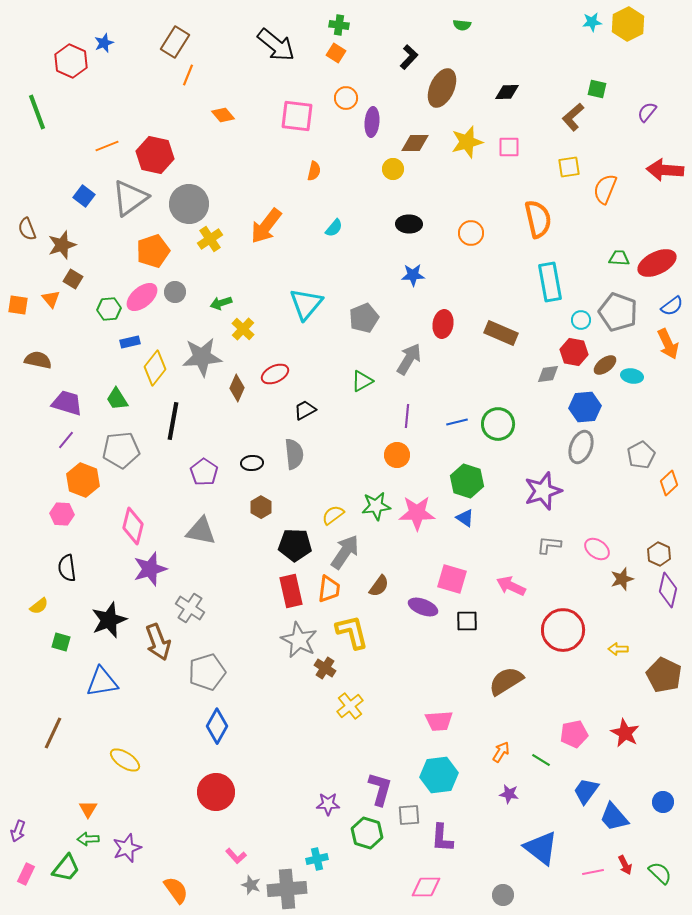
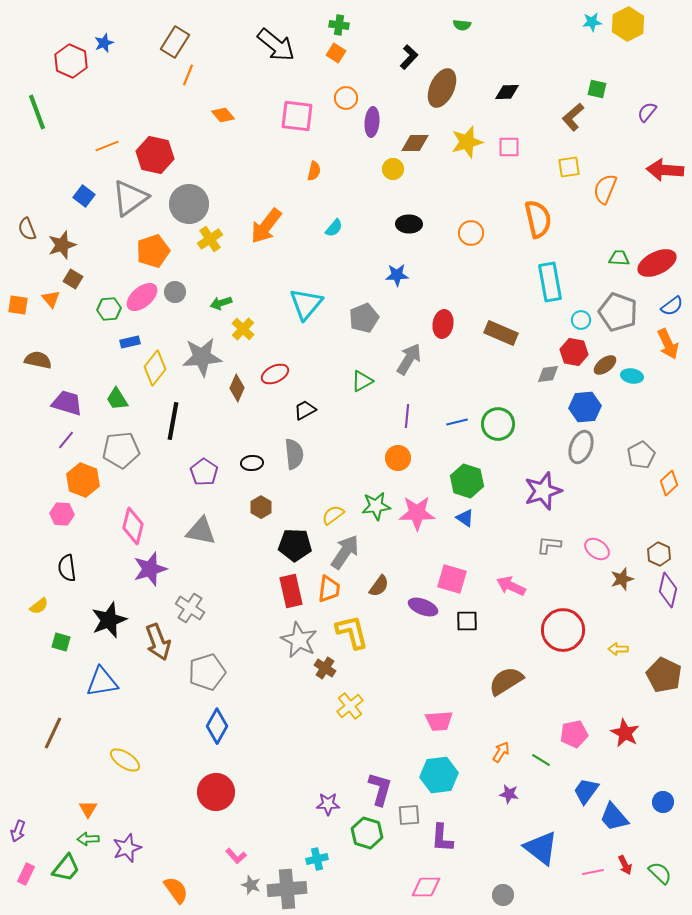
blue star at (413, 275): moved 16 px left
orange circle at (397, 455): moved 1 px right, 3 px down
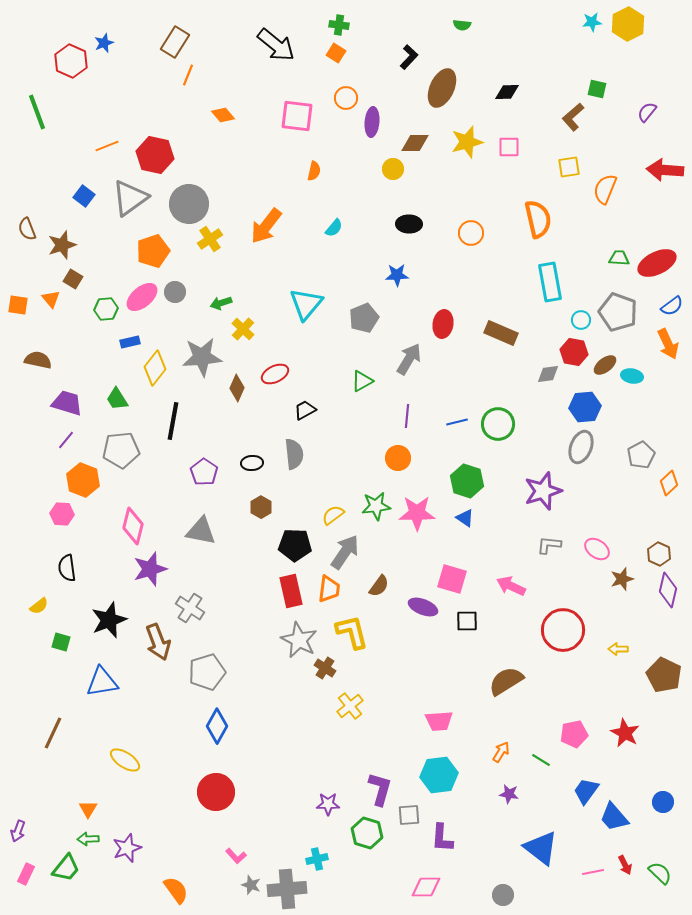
green hexagon at (109, 309): moved 3 px left
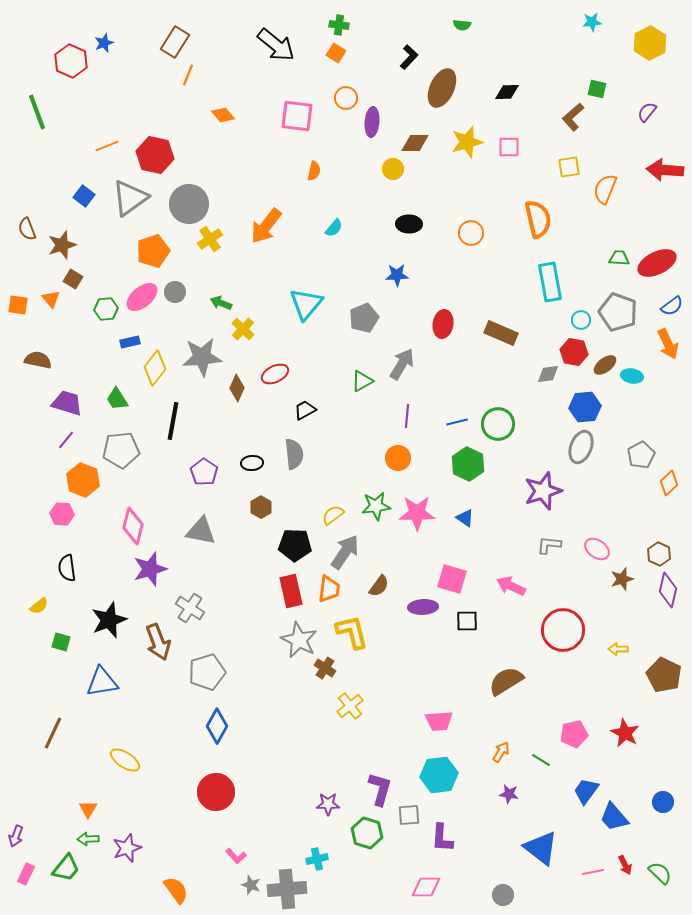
yellow hexagon at (628, 24): moved 22 px right, 19 px down
green arrow at (221, 303): rotated 40 degrees clockwise
gray arrow at (409, 359): moved 7 px left, 5 px down
green hexagon at (467, 481): moved 1 px right, 17 px up; rotated 8 degrees clockwise
purple ellipse at (423, 607): rotated 24 degrees counterclockwise
purple arrow at (18, 831): moved 2 px left, 5 px down
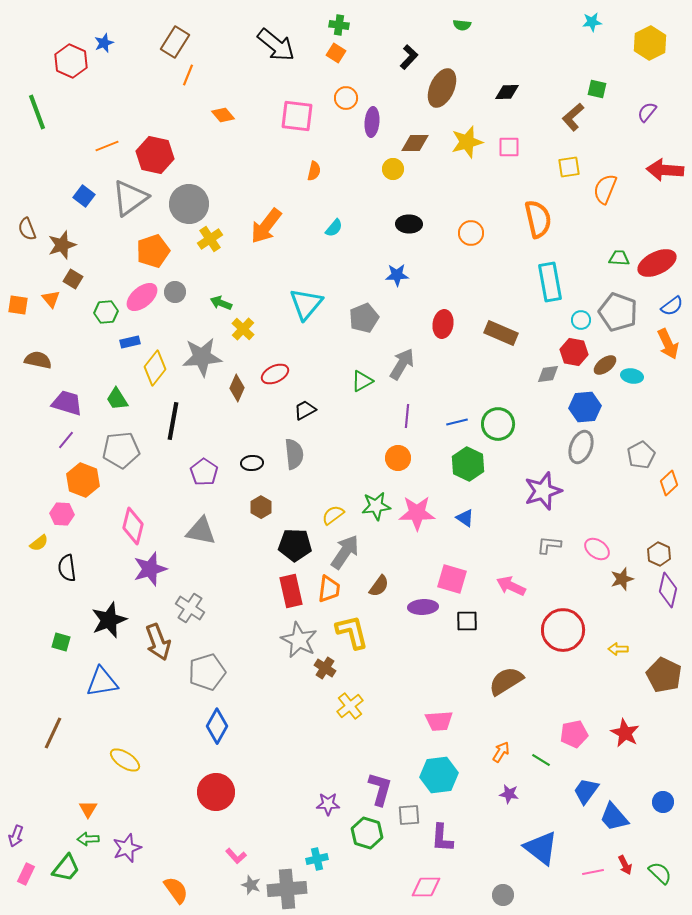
green hexagon at (106, 309): moved 3 px down
yellow semicircle at (39, 606): moved 63 px up
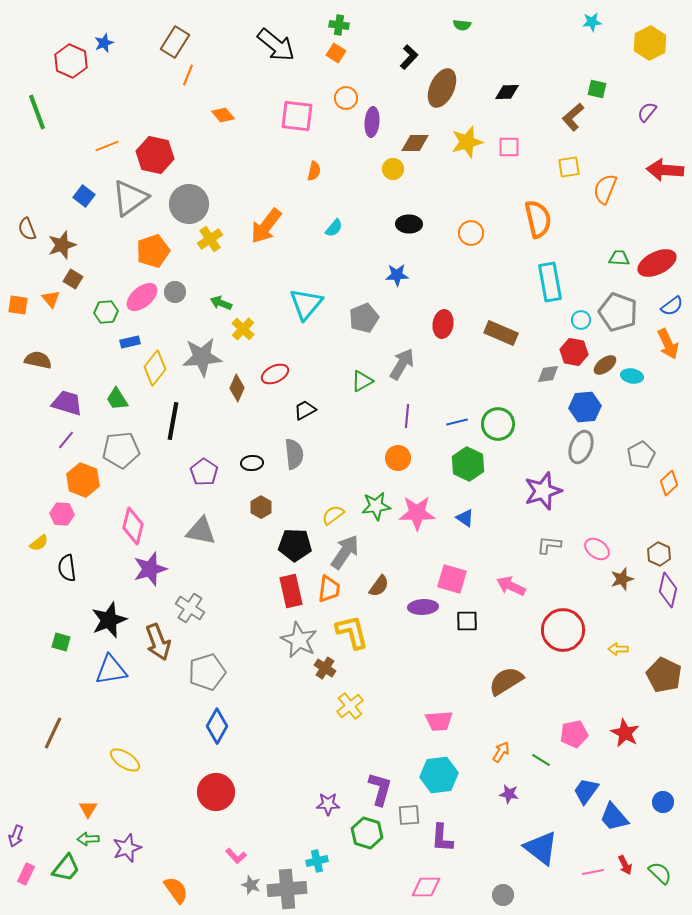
blue triangle at (102, 682): moved 9 px right, 12 px up
cyan cross at (317, 859): moved 2 px down
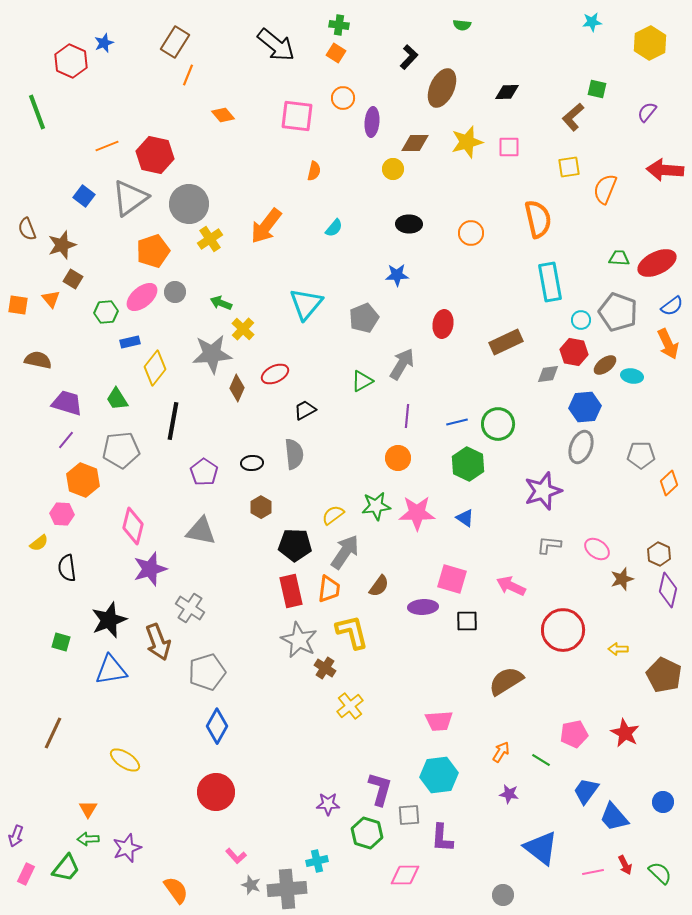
orange circle at (346, 98): moved 3 px left
brown rectangle at (501, 333): moved 5 px right, 9 px down; rotated 48 degrees counterclockwise
gray star at (202, 357): moved 10 px right, 3 px up
gray pentagon at (641, 455): rotated 28 degrees clockwise
pink diamond at (426, 887): moved 21 px left, 12 px up
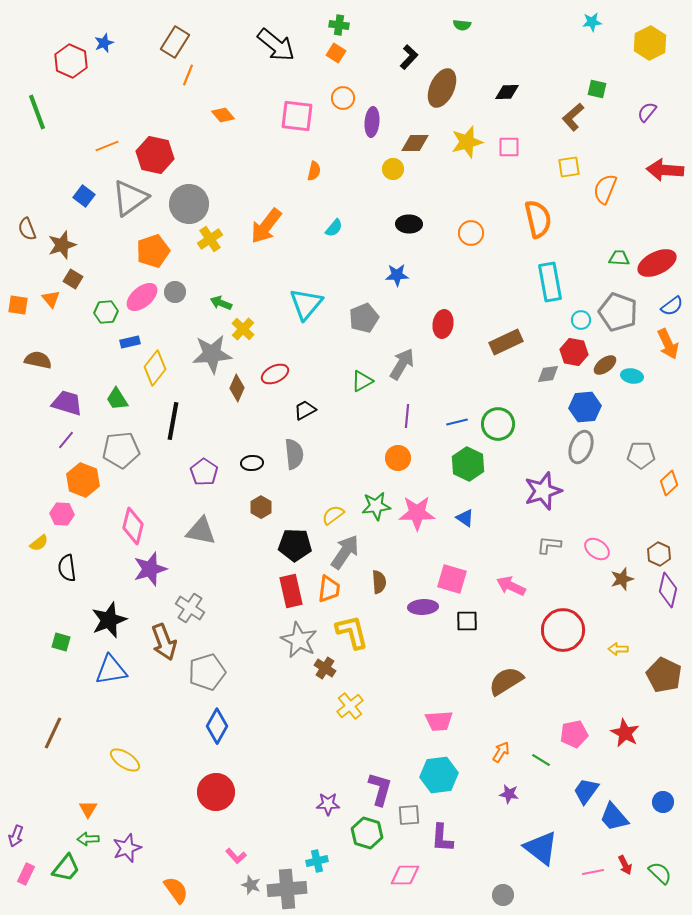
brown semicircle at (379, 586): moved 4 px up; rotated 40 degrees counterclockwise
brown arrow at (158, 642): moved 6 px right
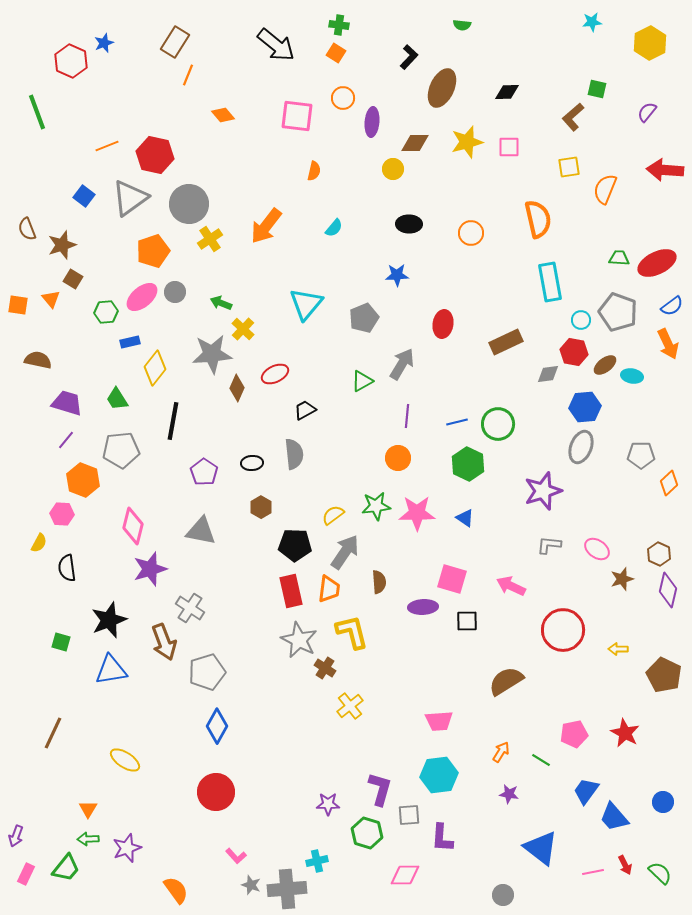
yellow semicircle at (39, 543): rotated 24 degrees counterclockwise
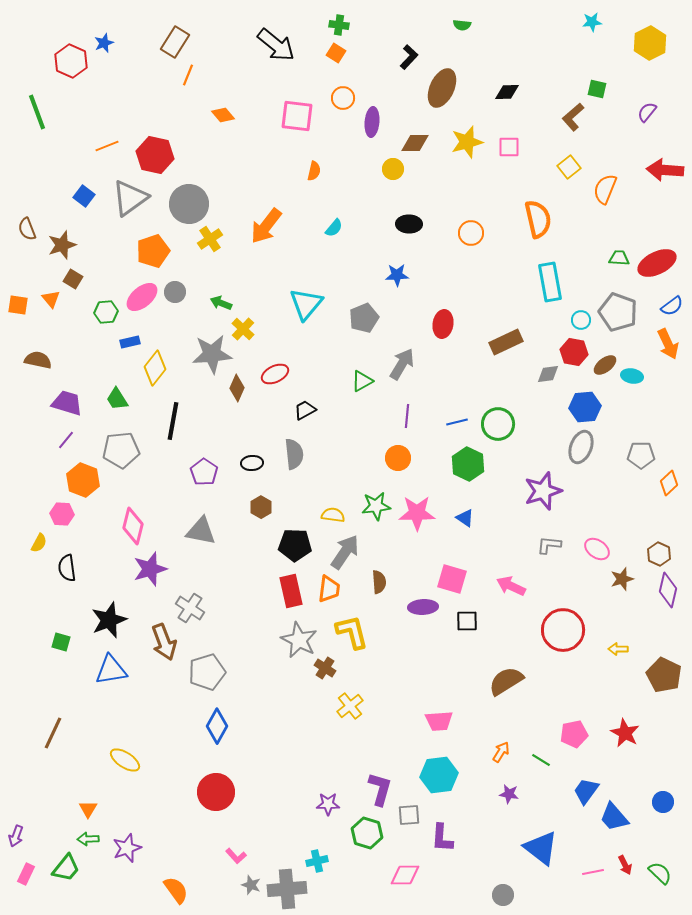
yellow square at (569, 167): rotated 30 degrees counterclockwise
yellow semicircle at (333, 515): rotated 45 degrees clockwise
